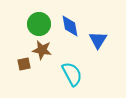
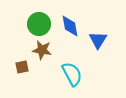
brown square: moved 2 px left, 3 px down
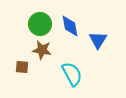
green circle: moved 1 px right
brown square: rotated 16 degrees clockwise
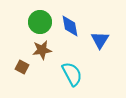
green circle: moved 2 px up
blue triangle: moved 2 px right
brown star: rotated 18 degrees counterclockwise
brown square: rotated 24 degrees clockwise
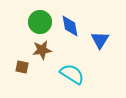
brown square: rotated 16 degrees counterclockwise
cyan semicircle: rotated 30 degrees counterclockwise
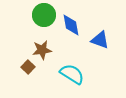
green circle: moved 4 px right, 7 px up
blue diamond: moved 1 px right, 1 px up
blue triangle: rotated 42 degrees counterclockwise
brown square: moved 6 px right; rotated 32 degrees clockwise
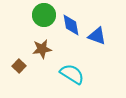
blue triangle: moved 3 px left, 4 px up
brown star: moved 1 px up
brown square: moved 9 px left, 1 px up
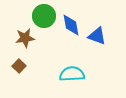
green circle: moved 1 px down
brown star: moved 17 px left, 11 px up
cyan semicircle: rotated 35 degrees counterclockwise
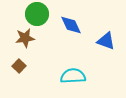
green circle: moved 7 px left, 2 px up
blue diamond: rotated 15 degrees counterclockwise
blue triangle: moved 9 px right, 5 px down
cyan semicircle: moved 1 px right, 2 px down
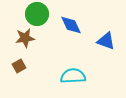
brown square: rotated 16 degrees clockwise
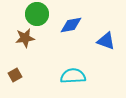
blue diamond: rotated 75 degrees counterclockwise
brown square: moved 4 px left, 9 px down
